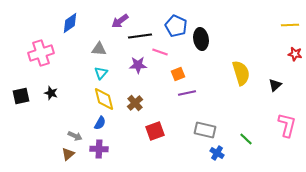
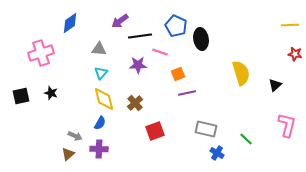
gray rectangle: moved 1 px right, 1 px up
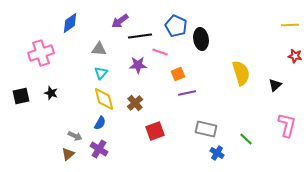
red star: moved 2 px down
purple cross: rotated 30 degrees clockwise
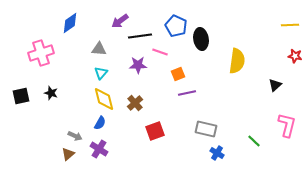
yellow semicircle: moved 4 px left, 12 px up; rotated 25 degrees clockwise
green line: moved 8 px right, 2 px down
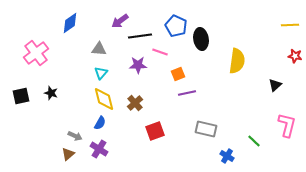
pink cross: moved 5 px left; rotated 20 degrees counterclockwise
blue cross: moved 10 px right, 3 px down
